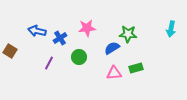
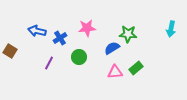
green rectangle: rotated 24 degrees counterclockwise
pink triangle: moved 1 px right, 1 px up
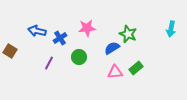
green star: rotated 18 degrees clockwise
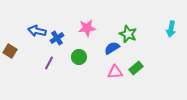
blue cross: moved 3 px left
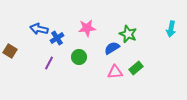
blue arrow: moved 2 px right, 2 px up
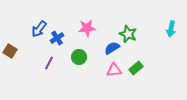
blue arrow: rotated 66 degrees counterclockwise
pink triangle: moved 1 px left, 2 px up
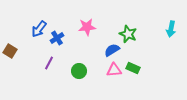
pink star: moved 1 px up
blue semicircle: moved 2 px down
green circle: moved 14 px down
green rectangle: moved 3 px left; rotated 64 degrees clockwise
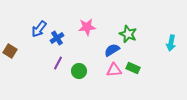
cyan arrow: moved 14 px down
purple line: moved 9 px right
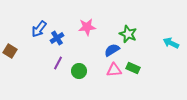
cyan arrow: rotated 105 degrees clockwise
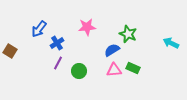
blue cross: moved 5 px down
